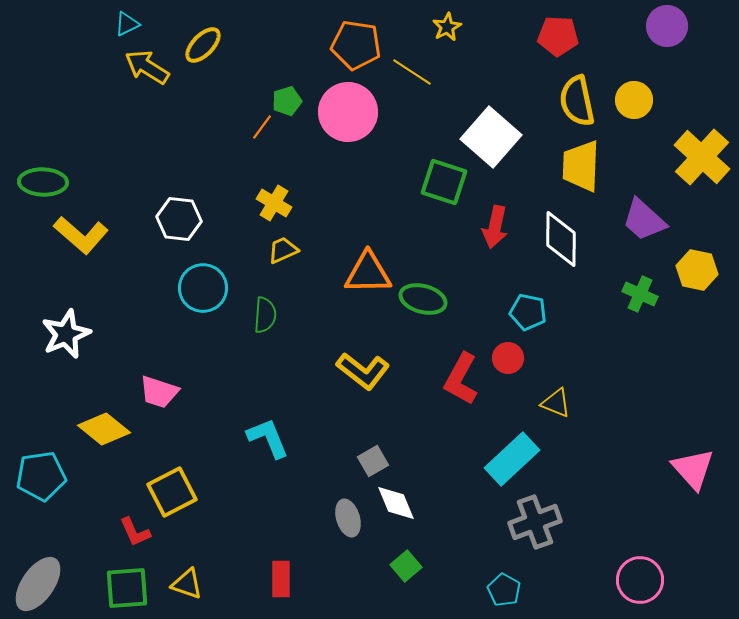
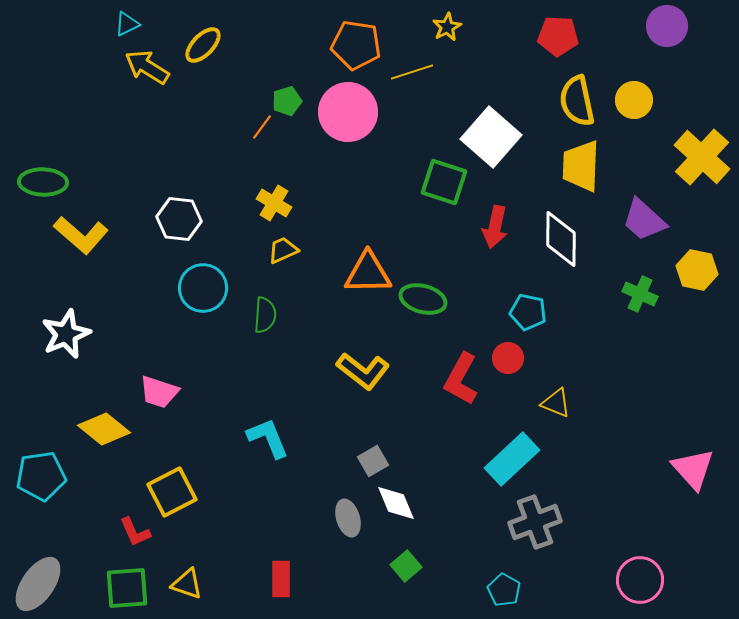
yellow line at (412, 72): rotated 51 degrees counterclockwise
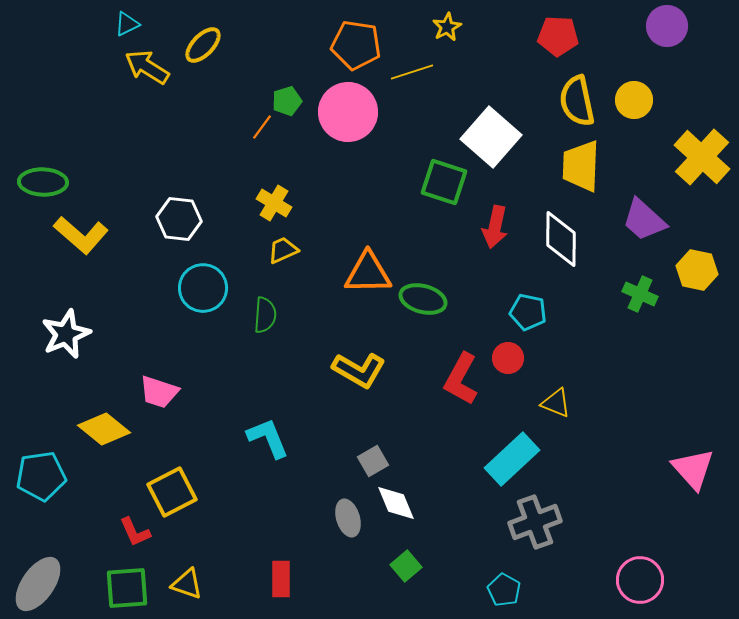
yellow L-shape at (363, 371): moved 4 px left, 1 px up; rotated 8 degrees counterclockwise
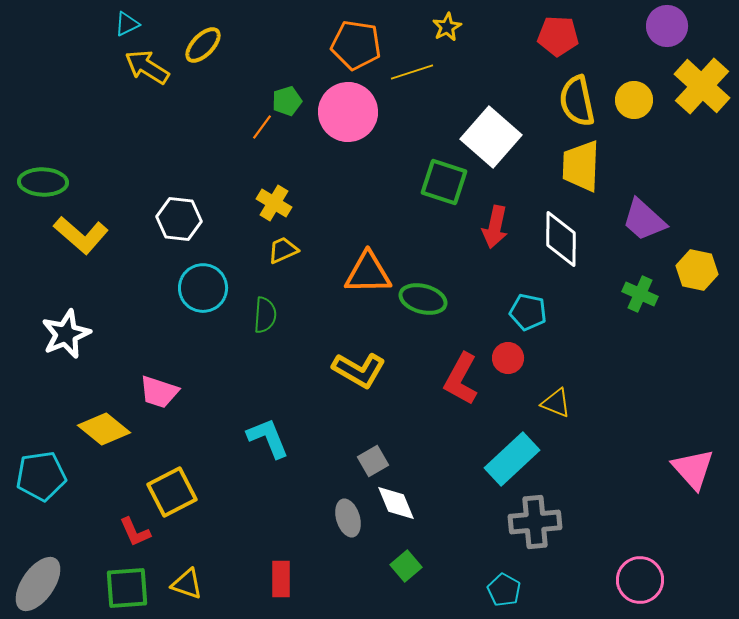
yellow cross at (702, 157): moved 71 px up
gray cross at (535, 522): rotated 15 degrees clockwise
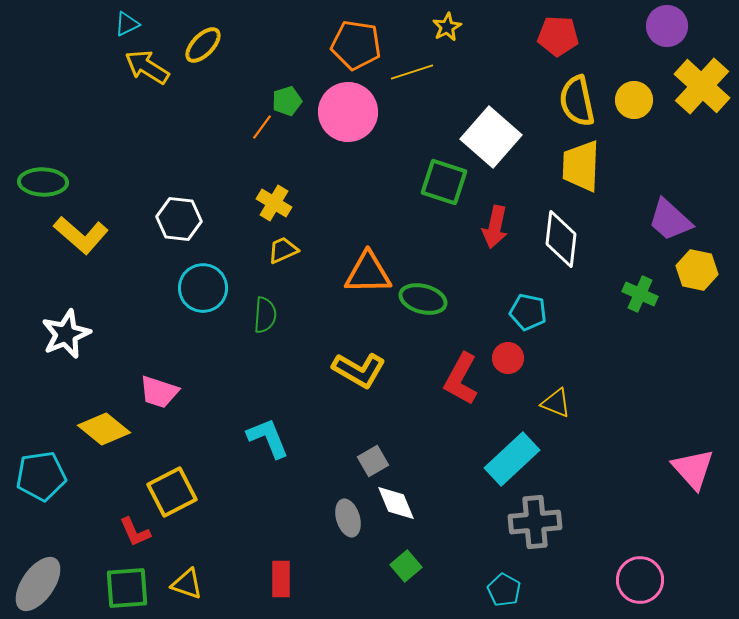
purple trapezoid at (644, 220): moved 26 px right
white diamond at (561, 239): rotated 6 degrees clockwise
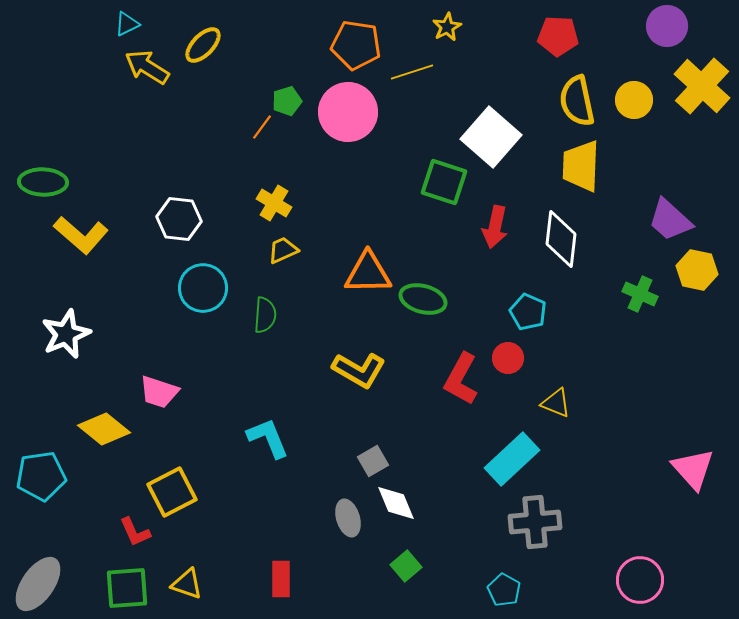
cyan pentagon at (528, 312): rotated 12 degrees clockwise
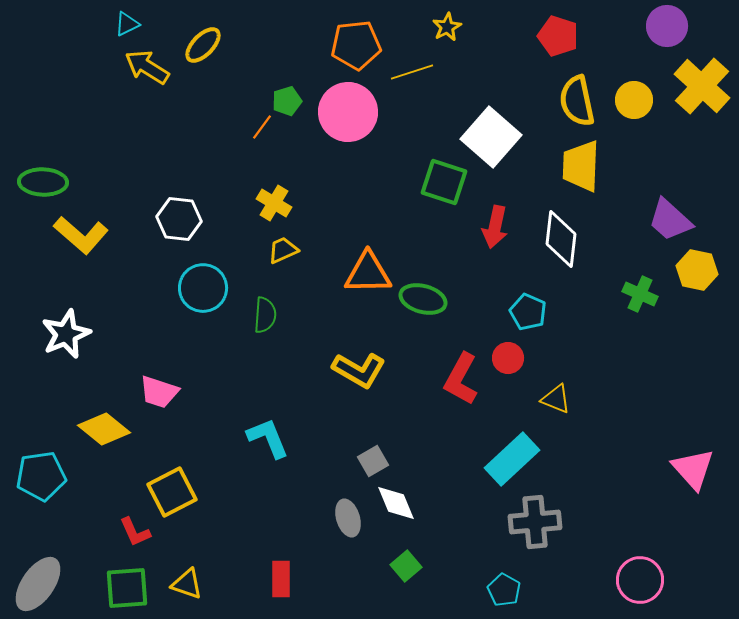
red pentagon at (558, 36): rotated 15 degrees clockwise
orange pentagon at (356, 45): rotated 15 degrees counterclockwise
yellow triangle at (556, 403): moved 4 px up
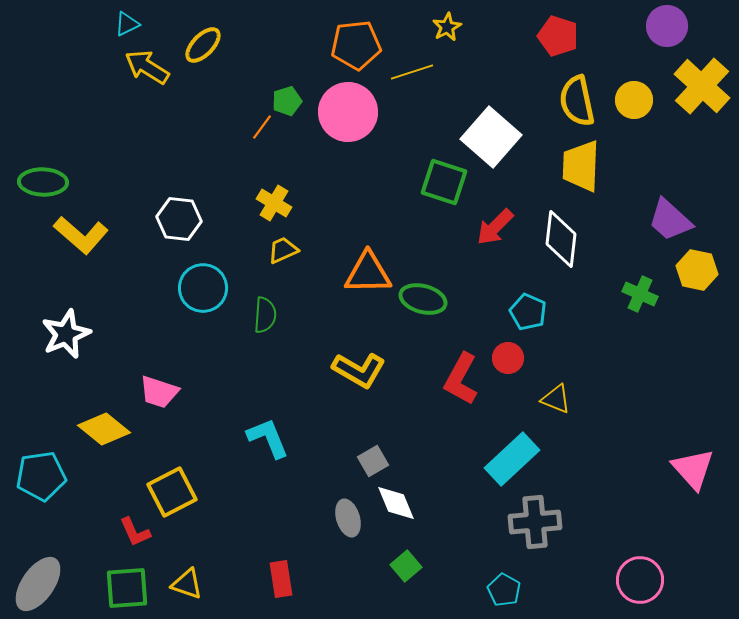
red arrow at (495, 227): rotated 33 degrees clockwise
red rectangle at (281, 579): rotated 9 degrees counterclockwise
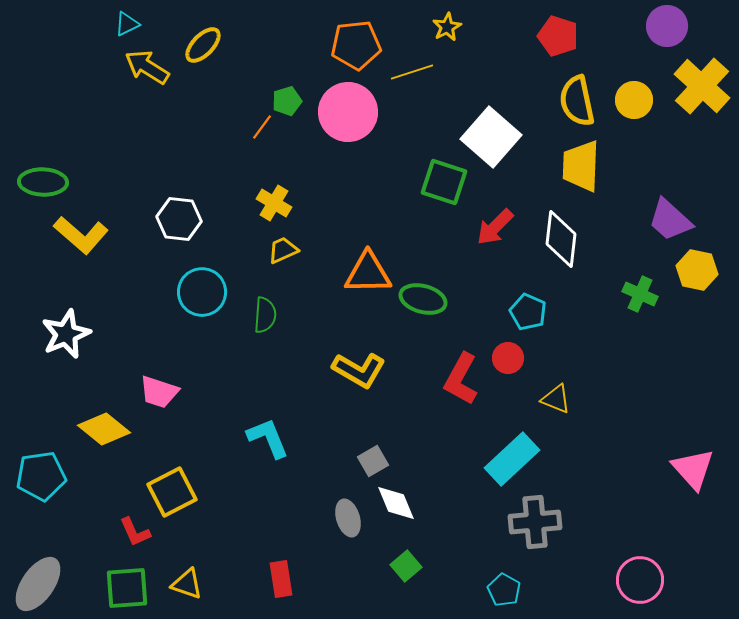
cyan circle at (203, 288): moved 1 px left, 4 px down
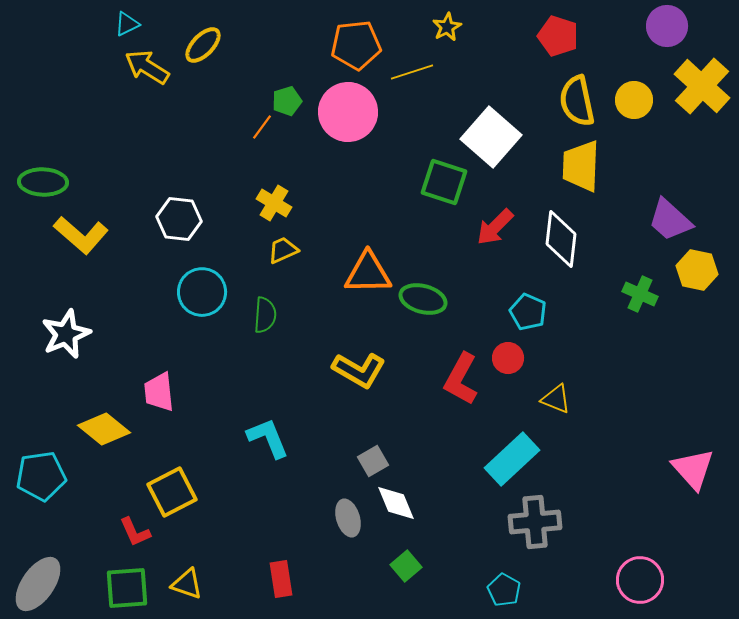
pink trapezoid at (159, 392): rotated 66 degrees clockwise
